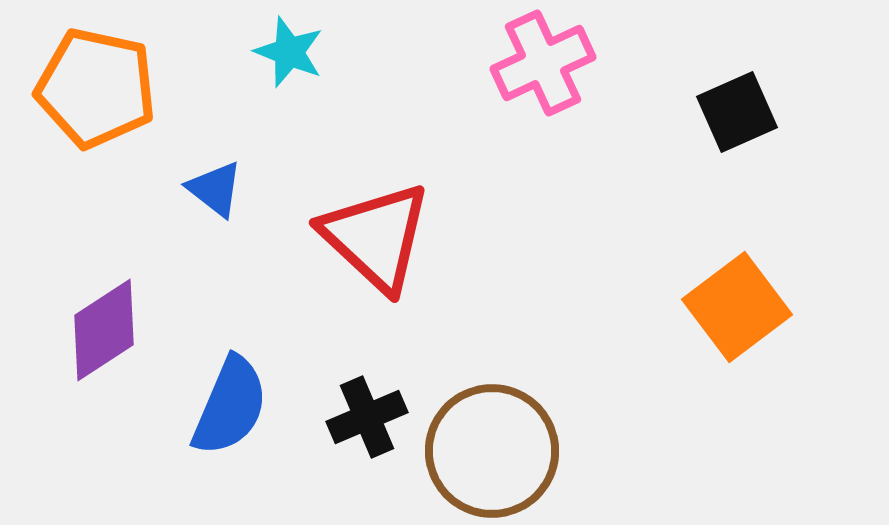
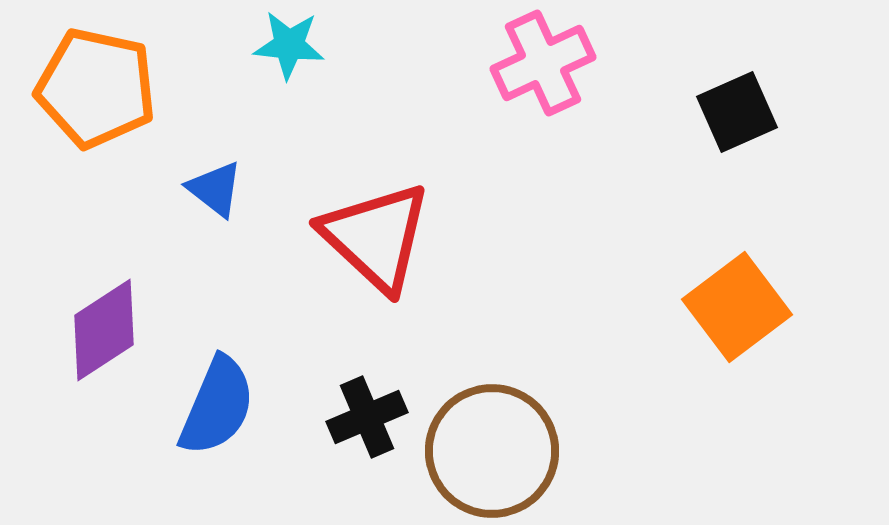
cyan star: moved 7 px up; rotated 16 degrees counterclockwise
blue semicircle: moved 13 px left
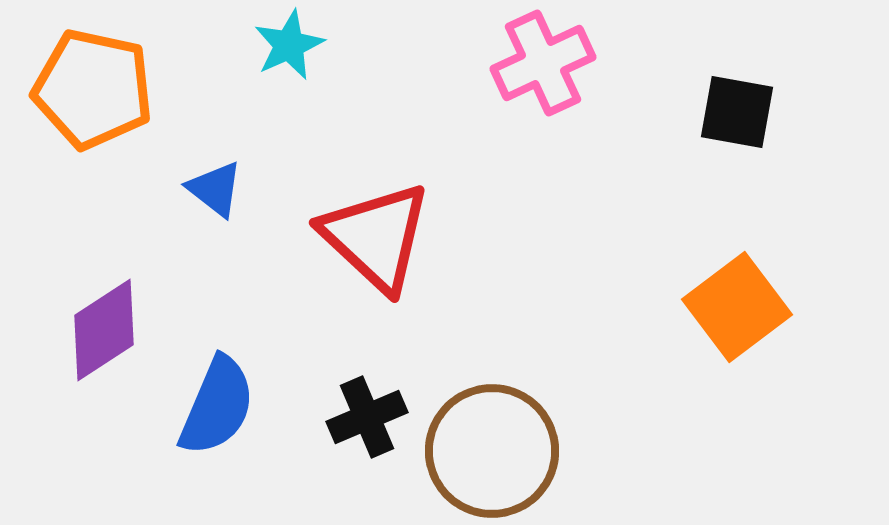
cyan star: rotated 30 degrees counterclockwise
orange pentagon: moved 3 px left, 1 px down
black square: rotated 34 degrees clockwise
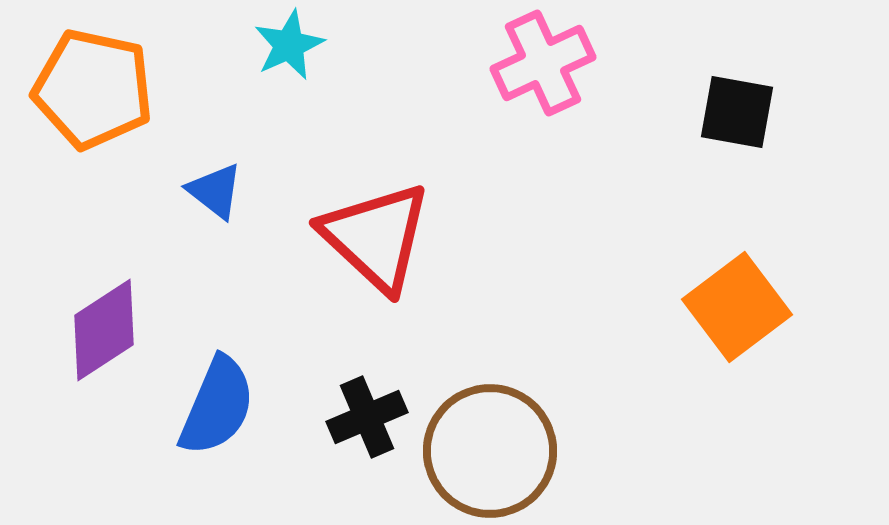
blue triangle: moved 2 px down
brown circle: moved 2 px left
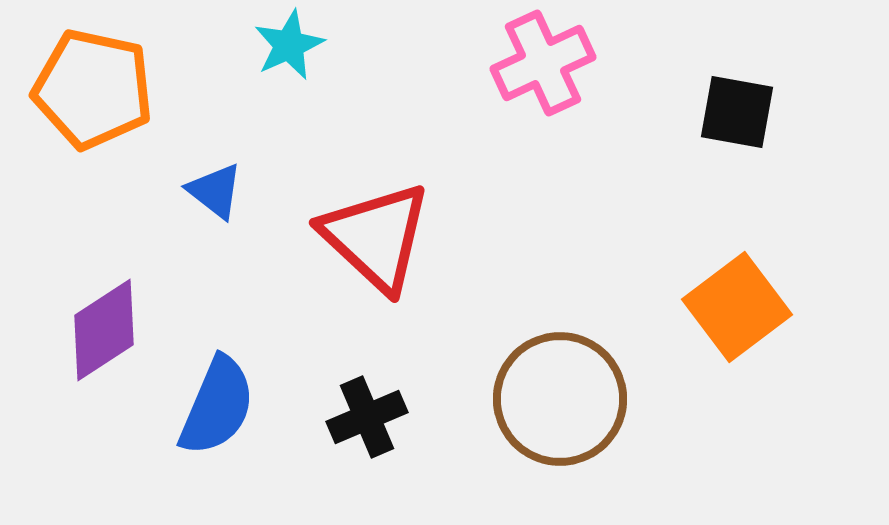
brown circle: moved 70 px right, 52 px up
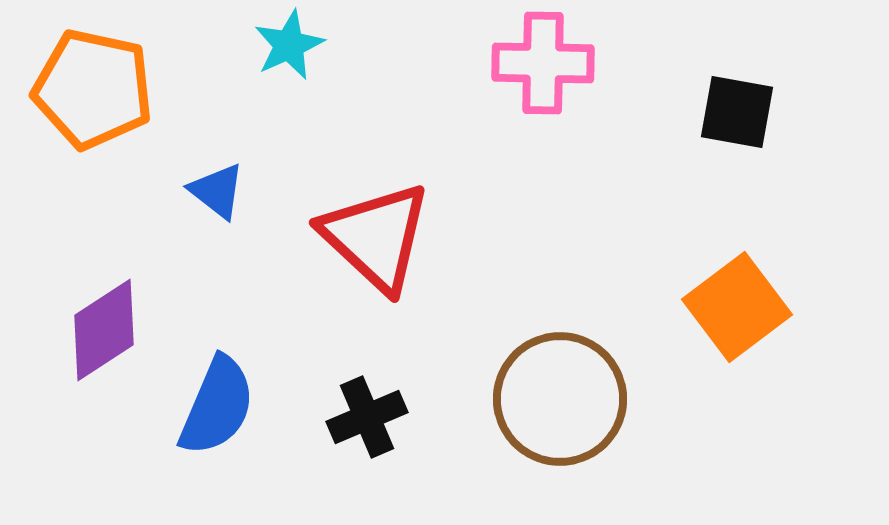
pink cross: rotated 26 degrees clockwise
blue triangle: moved 2 px right
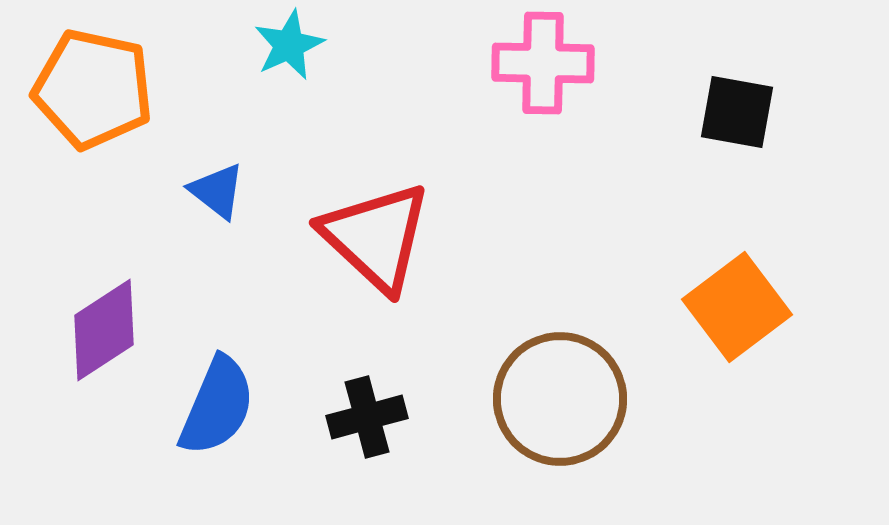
black cross: rotated 8 degrees clockwise
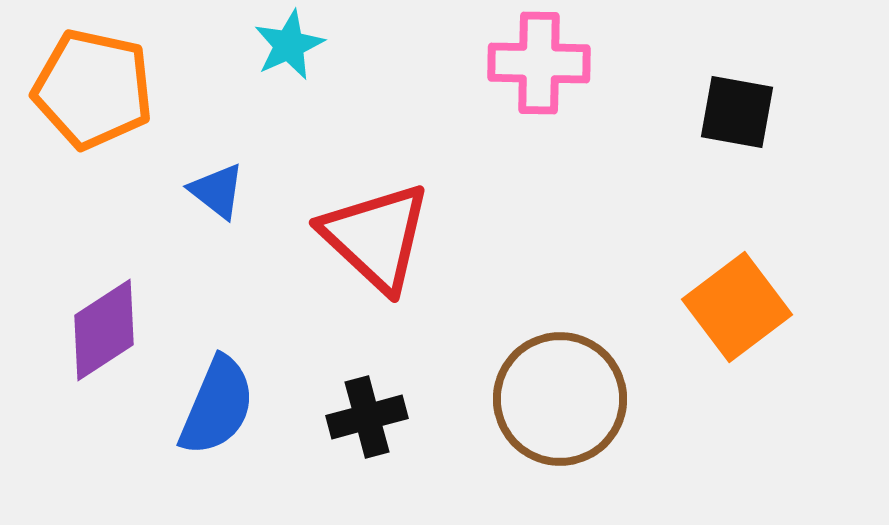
pink cross: moved 4 px left
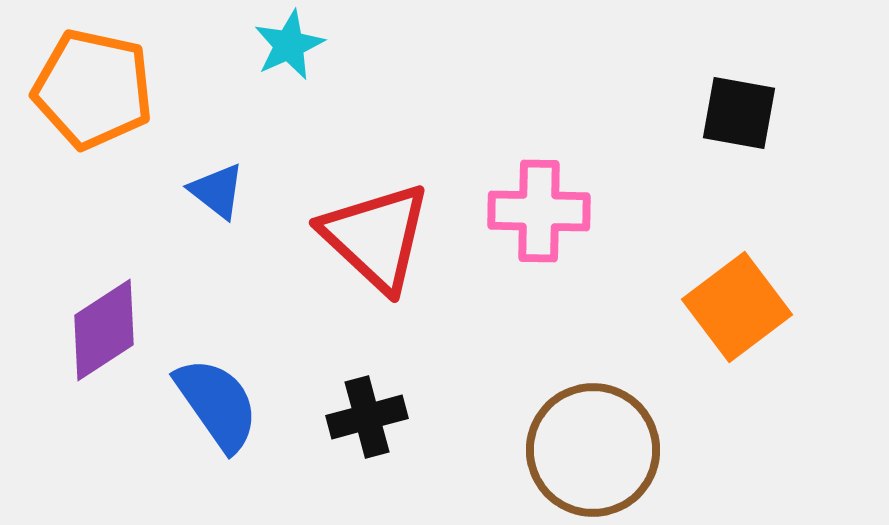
pink cross: moved 148 px down
black square: moved 2 px right, 1 px down
brown circle: moved 33 px right, 51 px down
blue semicircle: moved 2 px up; rotated 58 degrees counterclockwise
